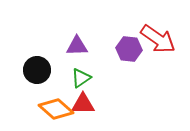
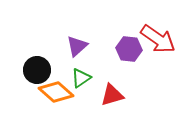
purple triangle: rotated 40 degrees counterclockwise
red triangle: moved 29 px right, 9 px up; rotated 15 degrees counterclockwise
orange diamond: moved 17 px up
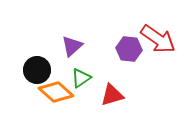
purple triangle: moved 5 px left
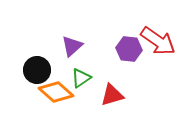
red arrow: moved 2 px down
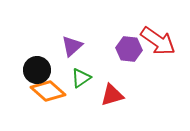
orange diamond: moved 8 px left, 1 px up
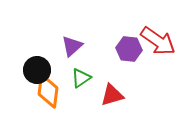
orange diamond: rotated 56 degrees clockwise
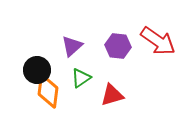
purple hexagon: moved 11 px left, 3 px up
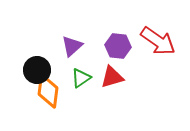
red triangle: moved 18 px up
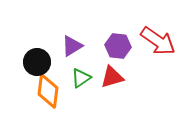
purple triangle: rotated 10 degrees clockwise
black circle: moved 8 px up
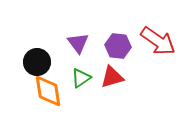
purple triangle: moved 6 px right, 3 px up; rotated 35 degrees counterclockwise
orange diamond: rotated 16 degrees counterclockwise
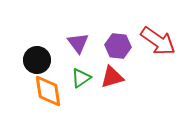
black circle: moved 2 px up
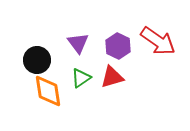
purple hexagon: rotated 20 degrees clockwise
